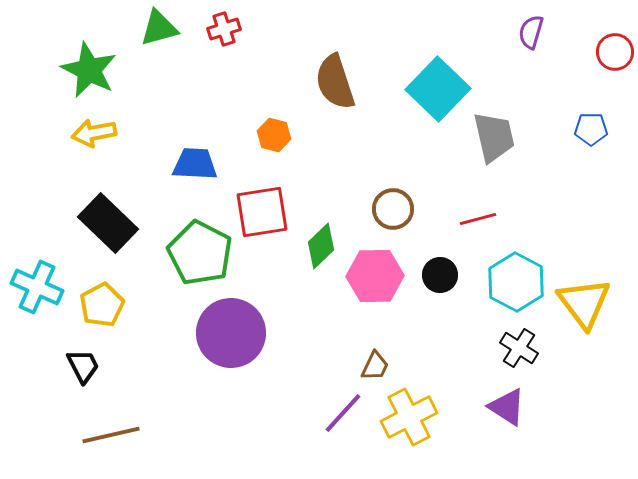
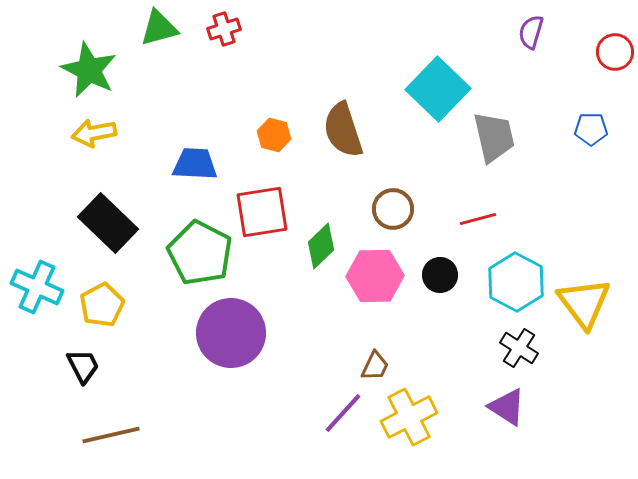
brown semicircle: moved 8 px right, 48 px down
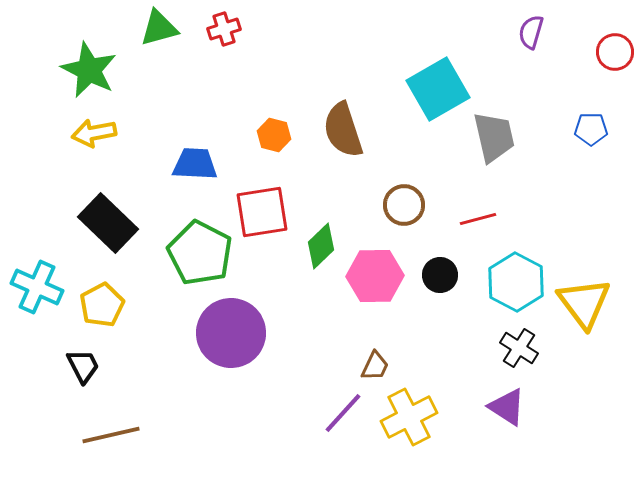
cyan square: rotated 16 degrees clockwise
brown circle: moved 11 px right, 4 px up
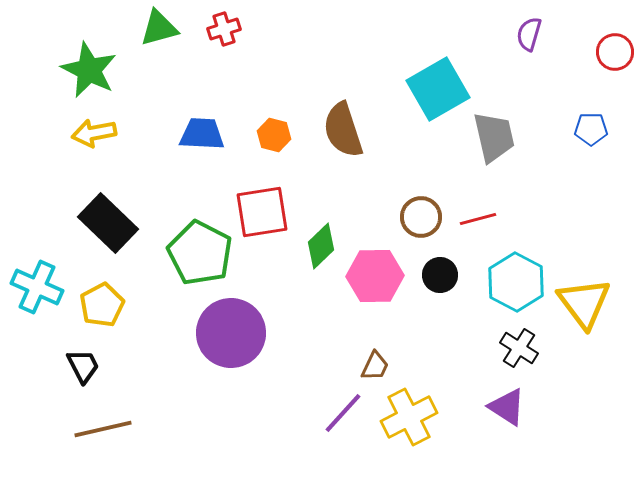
purple semicircle: moved 2 px left, 2 px down
blue trapezoid: moved 7 px right, 30 px up
brown circle: moved 17 px right, 12 px down
brown line: moved 8 px left, 6 px up
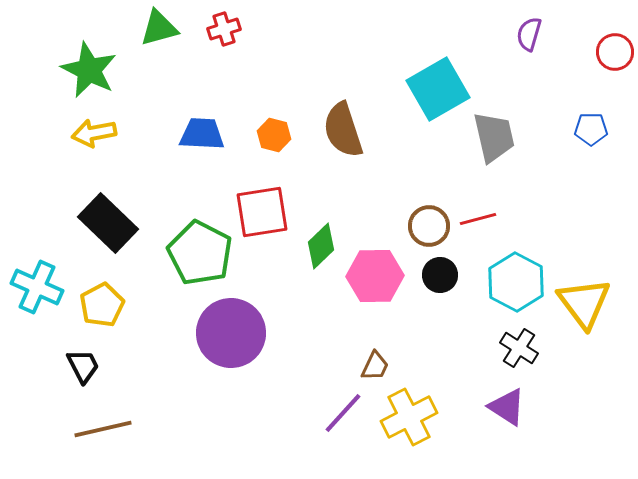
brown circle: moved 8 px right, 9 px down
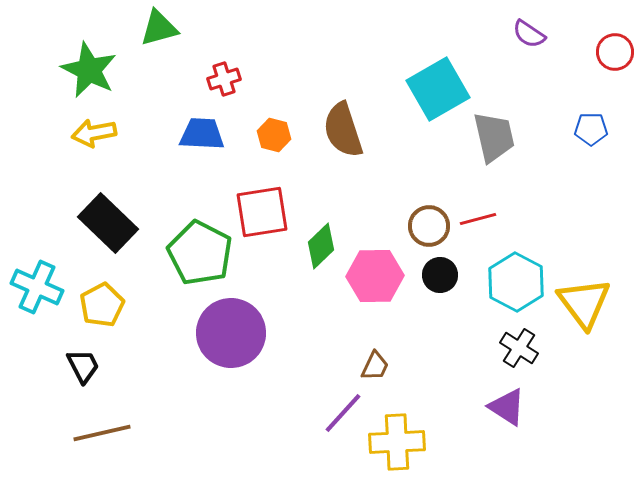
red cross: moved 50 px down
purple semicircle: rotated 72 degrees counterclockwise
yellow cross: moved 12 px left, 25 px down; rotated 24 degrees clockwise
brown line: moved 1 px left, 4 px down
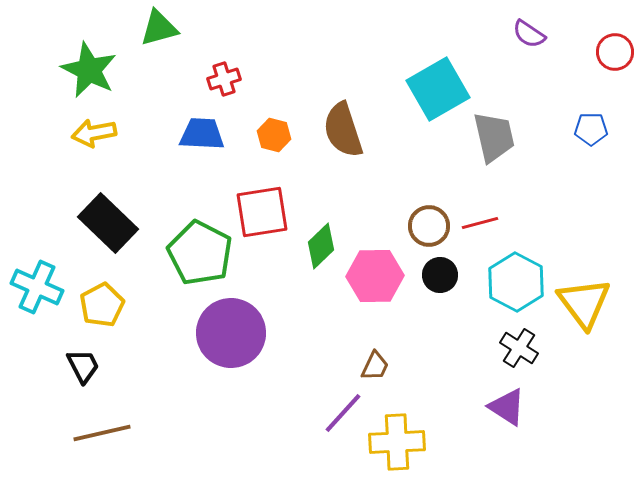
red line: moved 2 px right, 4 px down
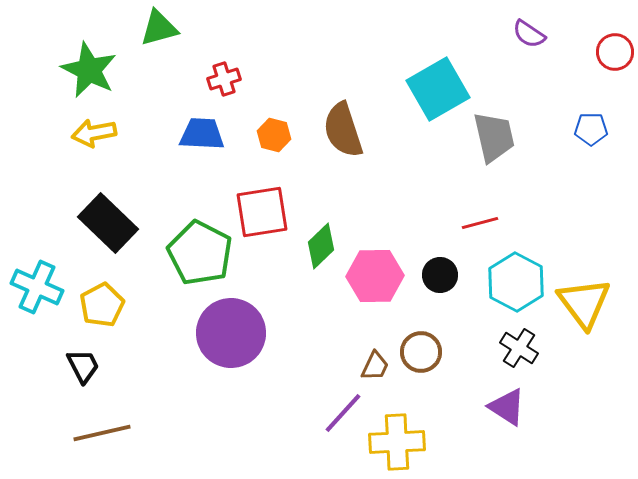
brown circle: moved 8 px left, 126 px down
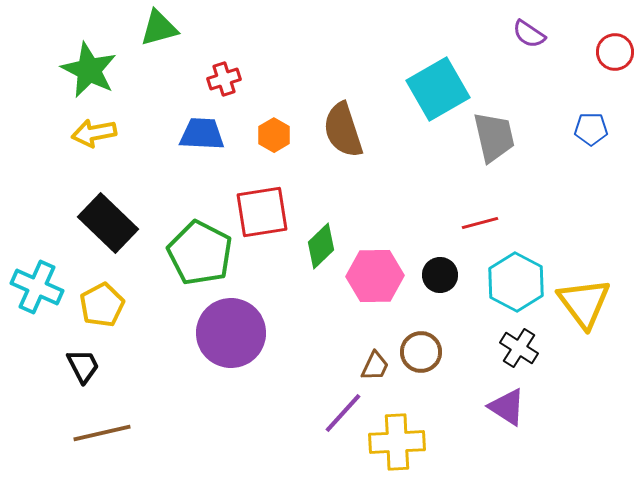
orange hexagon: rotated 16 degrees clockwise
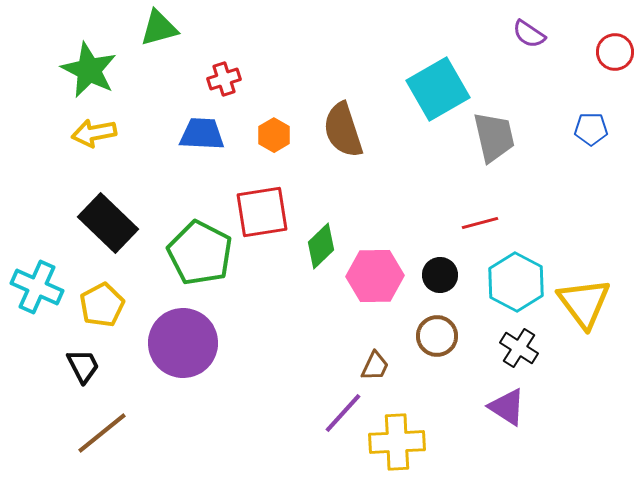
purple circle: moved 48 px left, 10 px down
brown circle: moved 16 px right, 16 px up
brown line: rotated 26 degrees counterclockwise
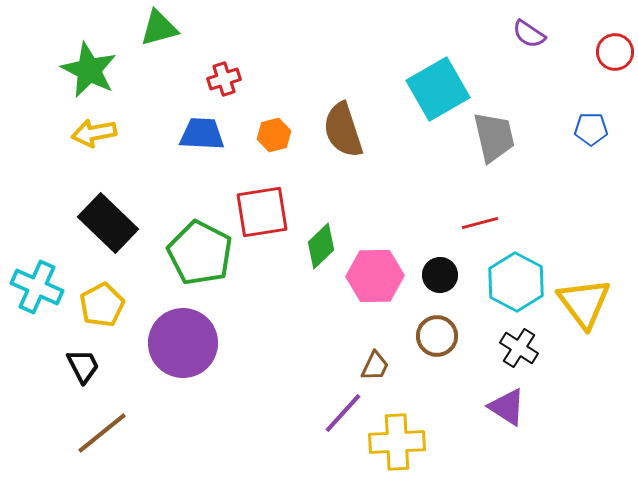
orange hexagon: rotated 16 degrees clockwise
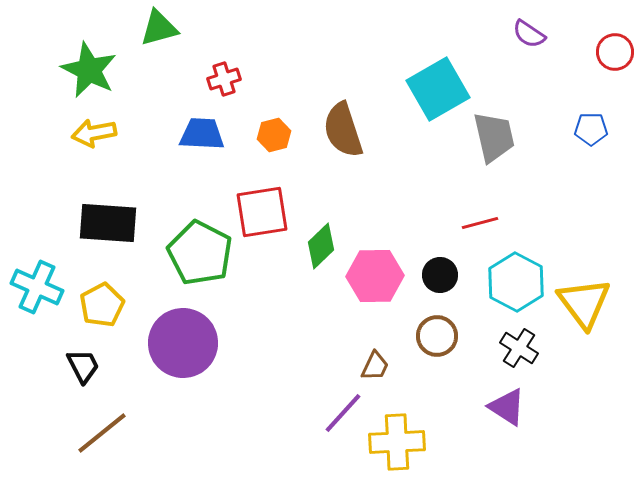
black rectangle: rotated 40 degrees counterclockwise
